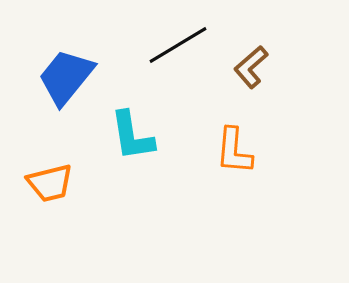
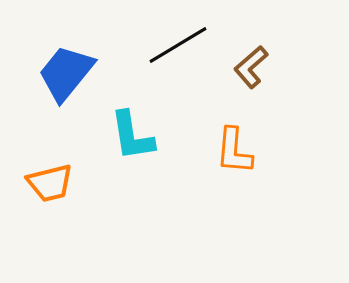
blue trapezoid: moved 4 px up
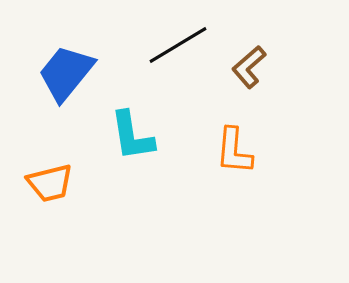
brown L-shape: moved 2 px left
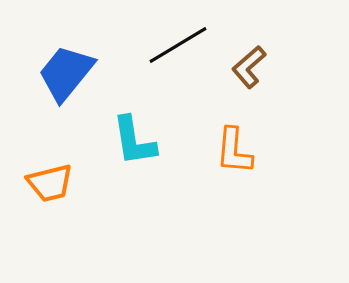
cyan L-shape: moved 2 px right, 5 px down
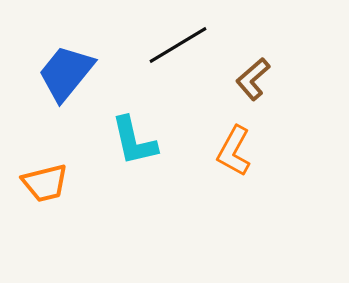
brown L-shape: moved 4 px right, 12 px down
cyan L-shape: rotated 4 degrees counterclockwise
orange L-shape: rotated 24 degrees clockwise
orange trapezoid: moved 5 px left
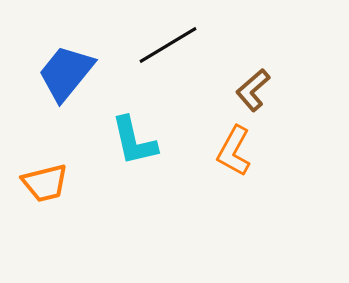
black line: moved 10 px left
brown L-shape: moved 11 px down
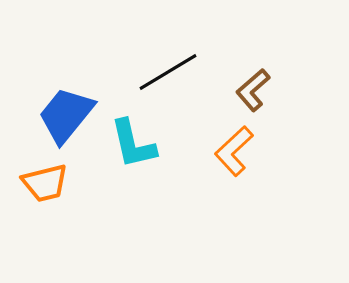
black line: moved 27 px down
blue trapezoid: moved 42 px down
cyan L-shape: moved 1 px left, 3 px down
orange L-shape: rotated 18 degrees clockwise
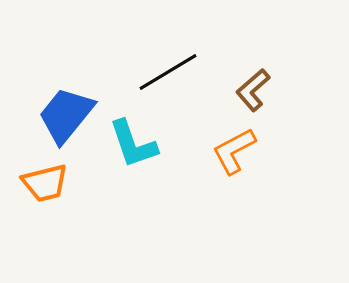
cyan L-shape: rotated 6 degrees counterclockwise
orange L-shape: rotated 15 degrees clockwise
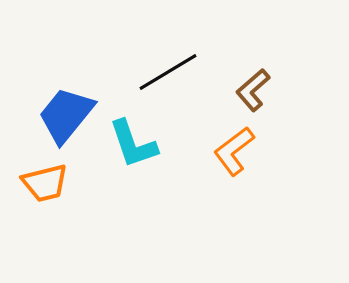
orange L-shape: rotated 9 degrees counterclockwise
